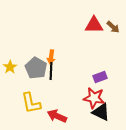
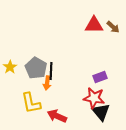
orange arrow: moved 4 px left, 26 px down
black triangle: rotated 24 degrees clockwise
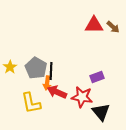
purple rectangle: moved 3 px left
red star: moved 12 px left, 1 px up
red arrow: moved 24 px up
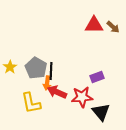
red star: rotated 15 degrees counterclockwise
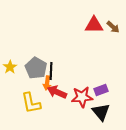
purple rectangle: moved 4 px right, 13 px down
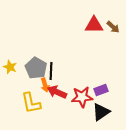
yellow star: rotated 16 degrees counterclockwise
orange arrow: moved 2 px left, 2 px down; rotated 24 degrees counterclockwise
black triangle: rotated 36 degrees clockwise
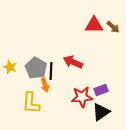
red arrow: moved 16 px right, 30 px up
yellow L-shape: rotated 15 degrees clockwise
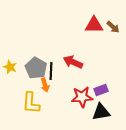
black triangle: rotated 24 degrees clockwise
